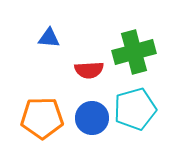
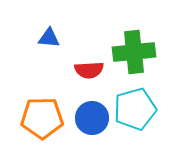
green cross: rotated 9 degrees clockwise
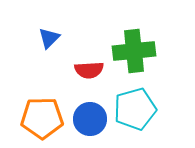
blue triangle: rotated 50 degrees counterclockwise
green cross: moved 1 px up
blue circle: moved 2 px left, 1 px down
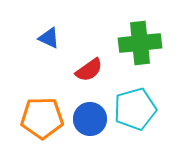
blue triangle: rotated 50 degrees counterclockwise
green cross: moved 6 px right, 8 px up
red semicircle: rotated 32 degrees counterclockwise
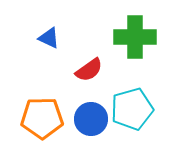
green cross: moved 5 px left, 6 px up; rotated 6 degrees clockwise
cyan pentagon: moved 3 px left
blue circle: moved 1 px right
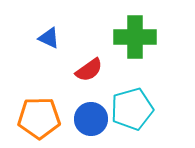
orange pentagon: moved 3 px left
